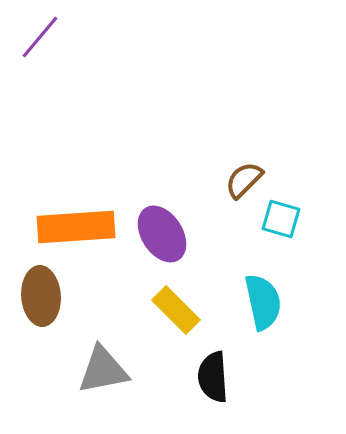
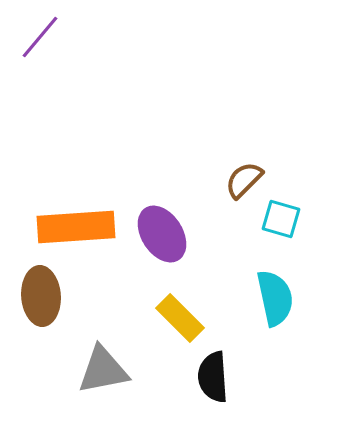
cyan semicircle: moved 12 px right, 4 px up
yellow rectangle: moved 4 px right, 8 px down
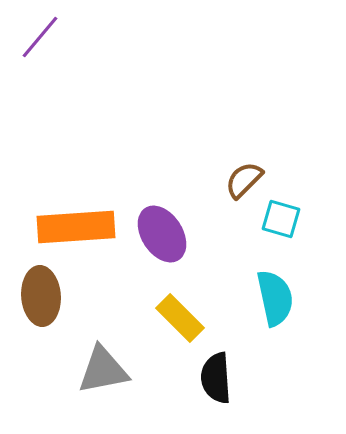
black semicircle: moved 3 px right, 1 px down
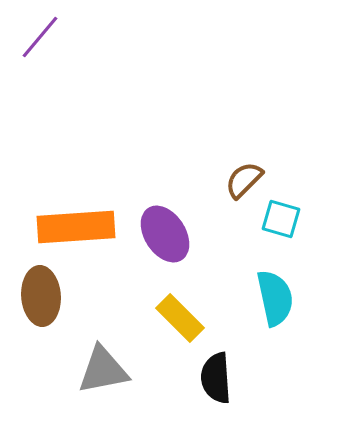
purple ellipse: moved 3 px right
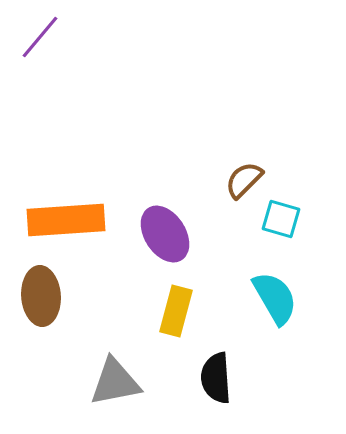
orange rectangle: moved 10 px left, 7 px up
cyan semicircle: rotated 18 degrees counterclockwise
yellow rectangle: moved 4 px left, 7 px up; rotated 60 degrees clockwise
gray triangle: moved 12 px right, 12 px down
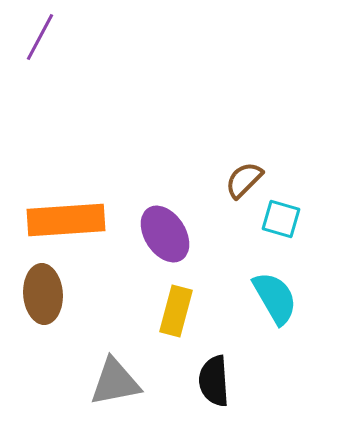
purple line: rotated 12 degrees counterclockwise
brown ellipse: moved 2 px right, 2 px up
black semicircle: moved 2 px left, 3 px down
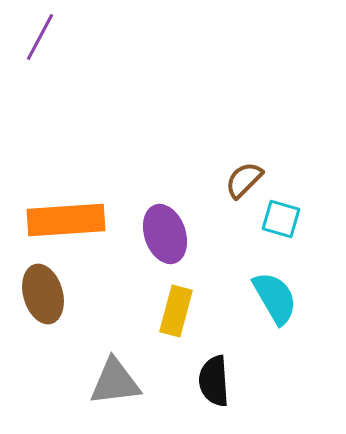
purple ellipse: rotated 14 degrees clockwise
brown ellipse: rotated 12 degrees counterclockwise
gray triangle: rotated 4 degrees clockwise
